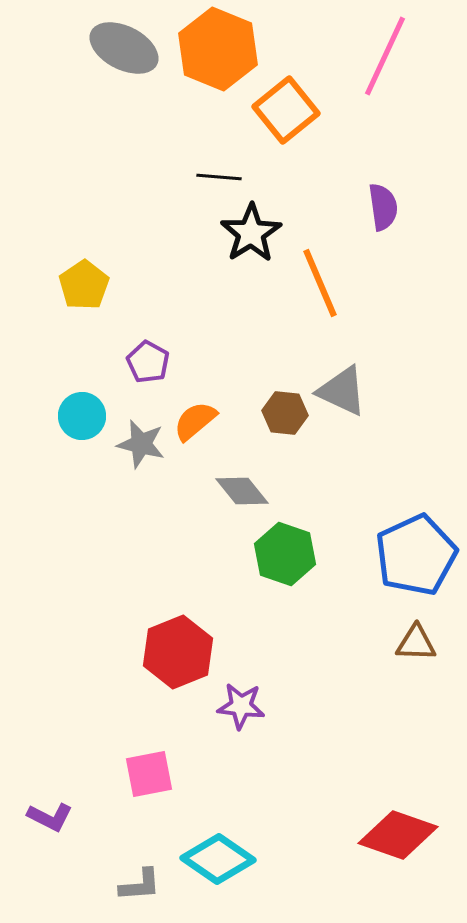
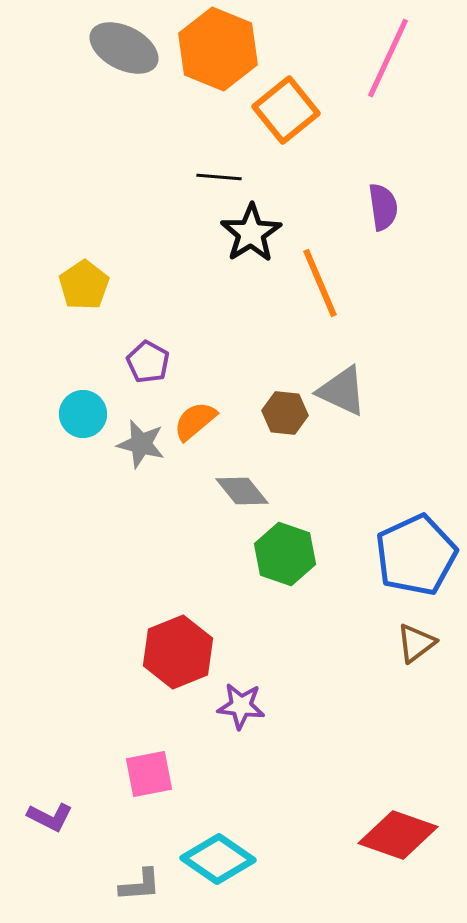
pink line: moved 3 px right, 2 px down
cyan circle: moved 1 px right, 2 px up
brown triangle: rotated 39 degrees counterclockwise
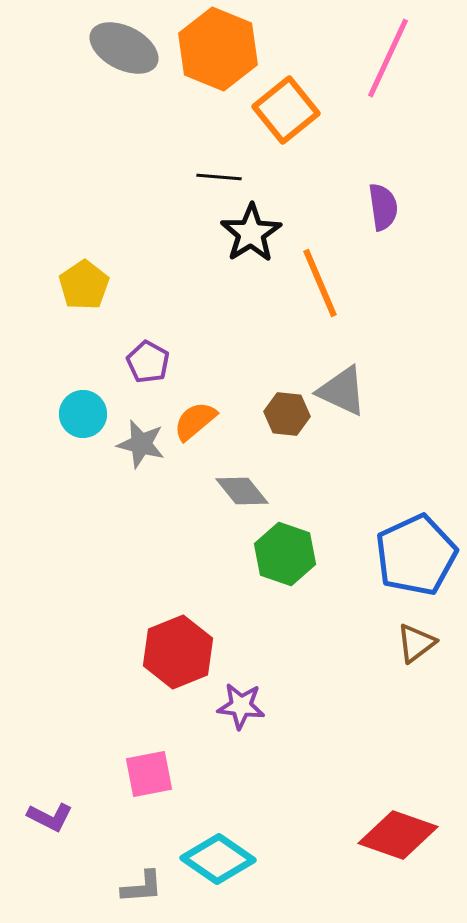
brown hexagon: moved 2 px right, 1 px down
gray L-shape: moved 2 px right, 2 px down
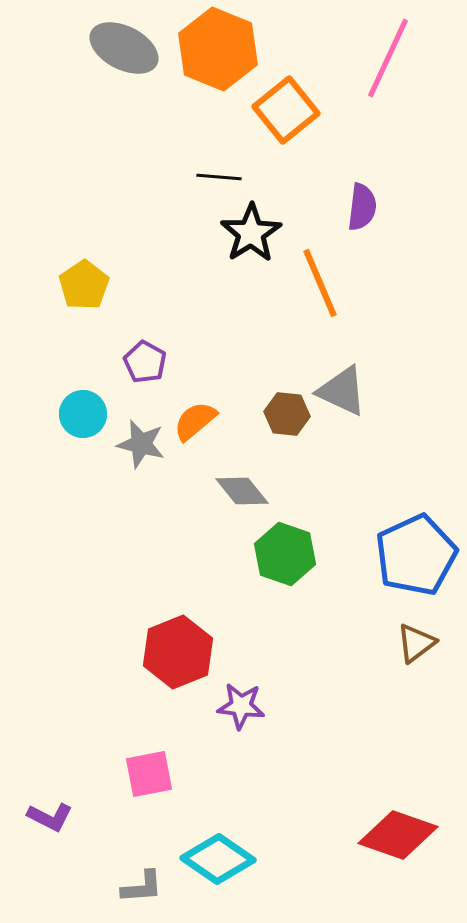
purple semicircle: moved 21 px left; rotated 15 degrees clockwise
purple pentagon: moved 3 px left
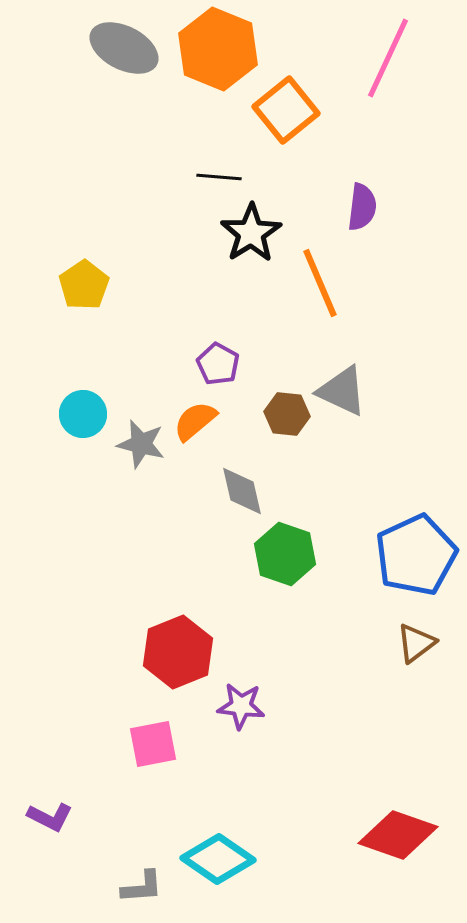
purple pentagon: moved 73 px right, 2 px down
gray diamond: rotated 26 degrees clockwise
pink square: moved 4 px right, 30 px up
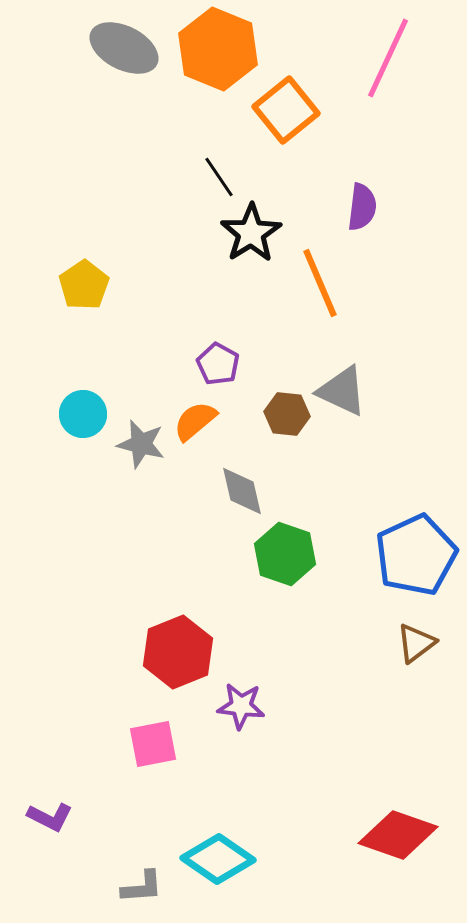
black line: rotated 51 degrees clockwise
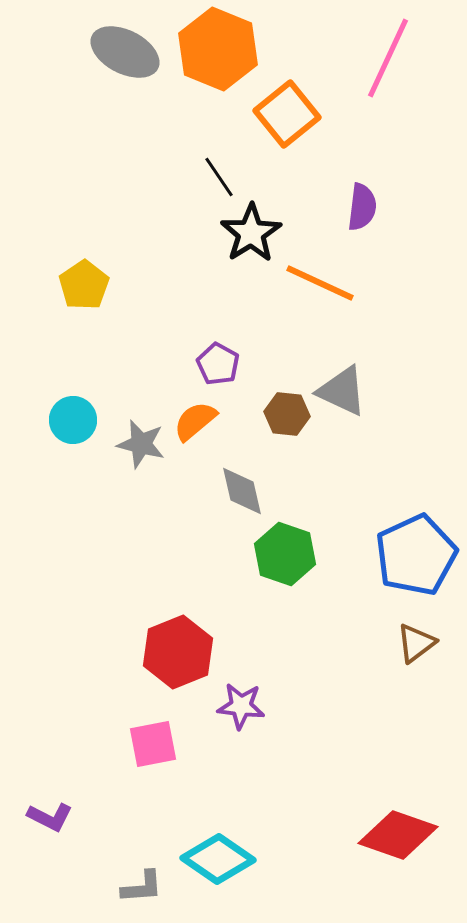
gray ellipse: moved 1 px right, 4 px down
orange square: moved 1 px right, 4 px down
orange line: rotated 42 degrees counterclockwise
cyan circle: moved 10 px left, 6 px down
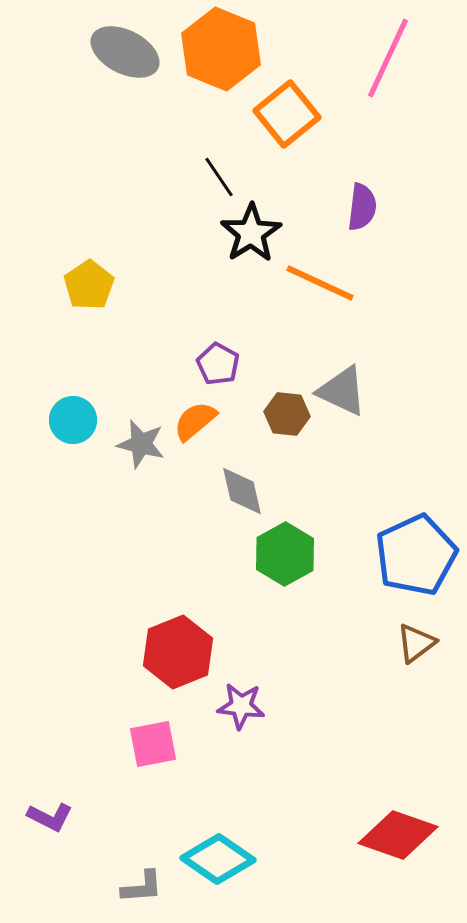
orange hexagon: moved 3 px right
yellow pentagon: moved 5 px right
green hexagon: rotated 12 degrees clockwise
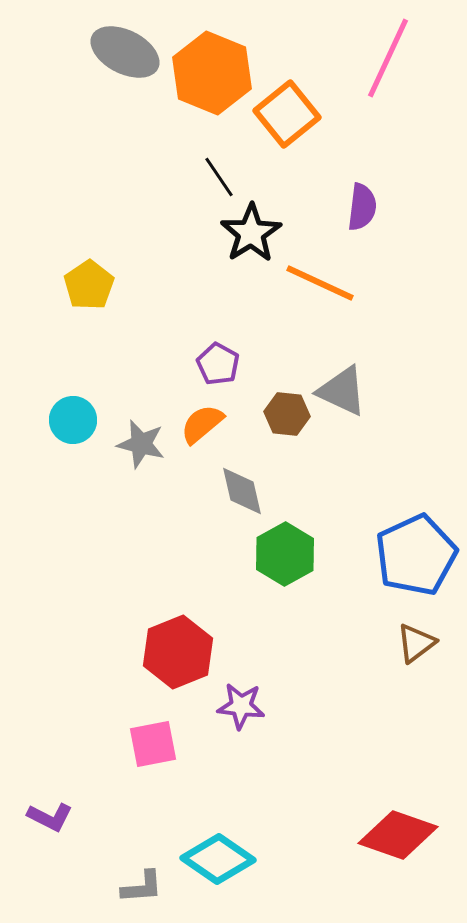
orange hexagon: moved 9 px left, 24 px down
orange semicircle: moved 7 px right, 3 px down
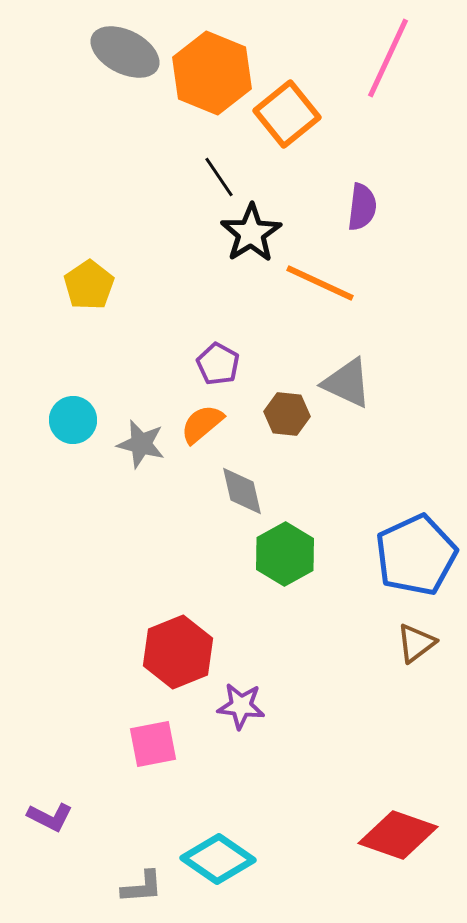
gray triangle: moved 5 px right, 8 px up
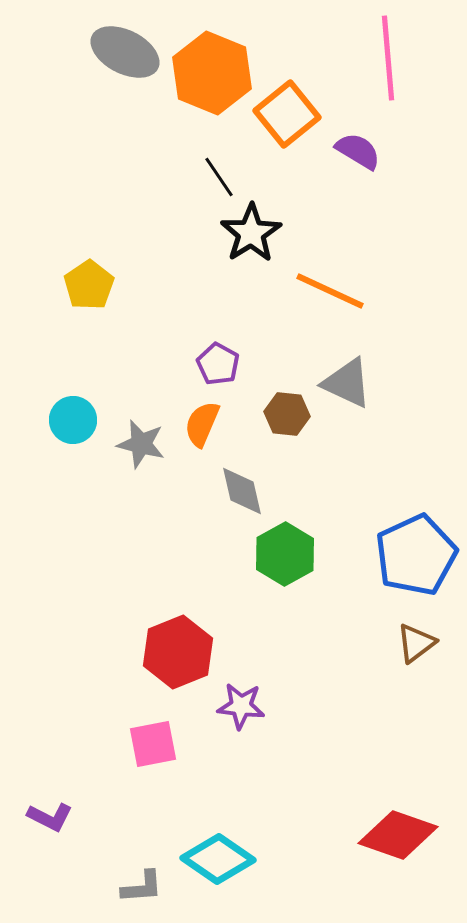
pink line: rotated 30 degrees counterclockwise
purple semicircle: moved 4 px left, 56 px up; rotated 66 degrees counterclockwise
orange line: moved 10 px right, 8 px down
orange semicircle: rotated 27 degrees counterclockwise
